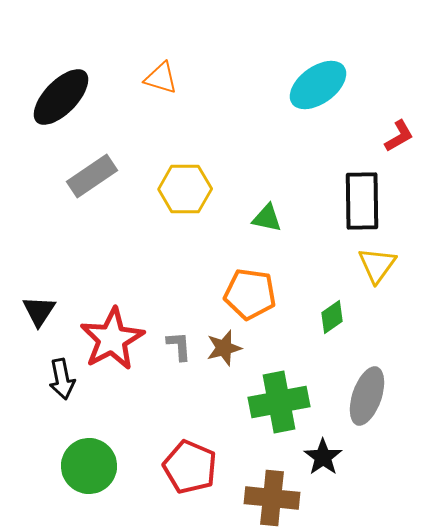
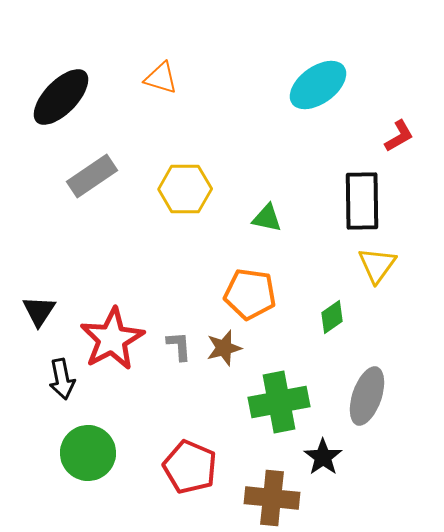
green circle: moved 1 px left, 13 px up
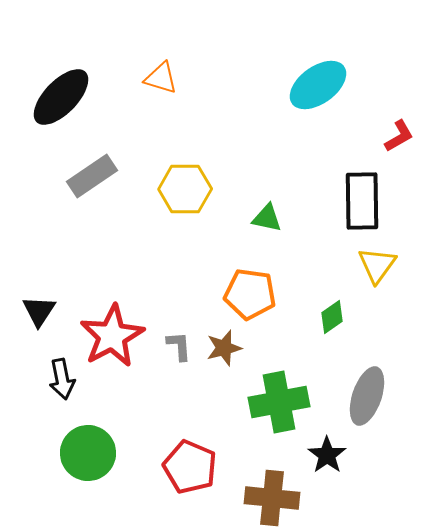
red star: moved 3 px up
black star: moved 4 px right, 2 px up
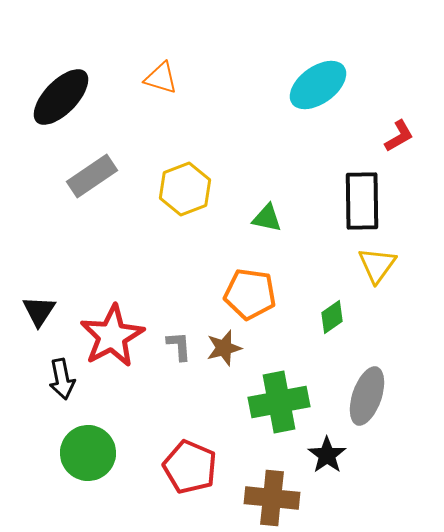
yellow hexagon: rotated 21 degrees counterclockwise
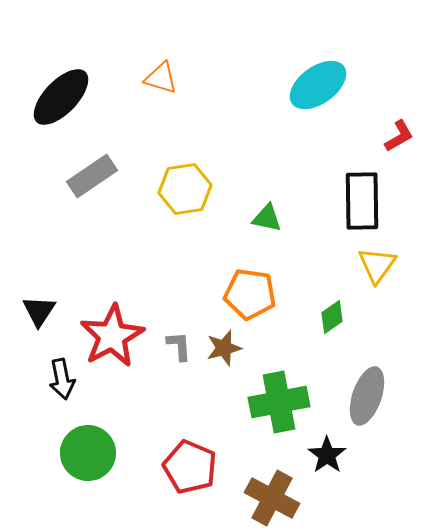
yellow hexagon: rotated 12 degrees clockwise
brown cross: rotated 22 degrees clockwise
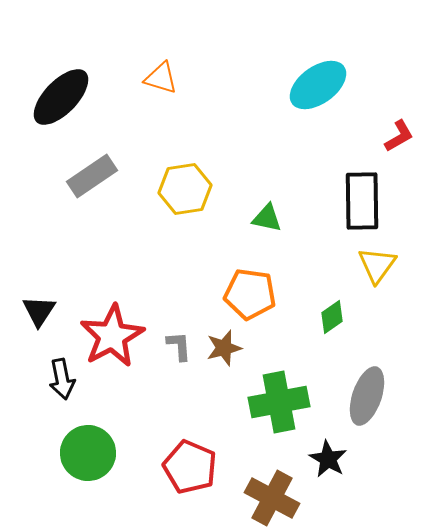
black star: moved 1 px right, 4 px down; rotated 6 degrees counterclockwise
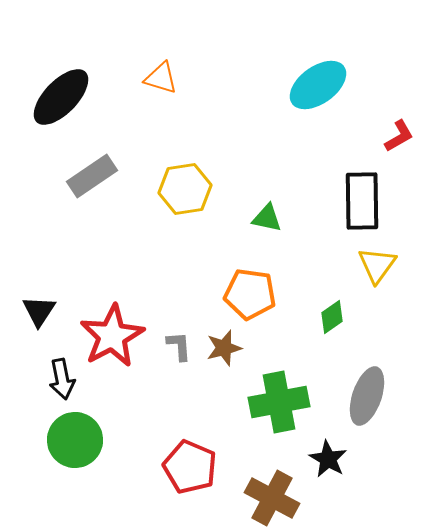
green circle: moved 13 px left, 13 px up
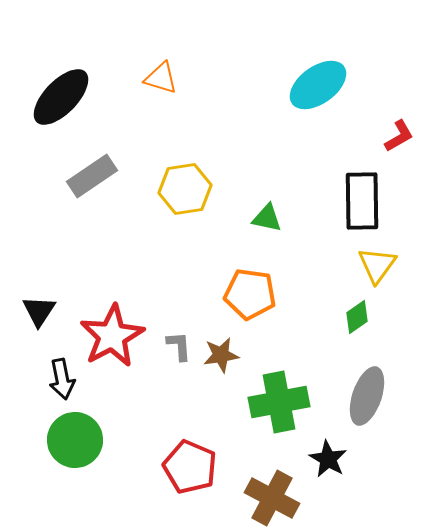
green diamond: moved 25 px right
brown star: moved 3 px left, 7 px down; rotated 6 degrees clockwise
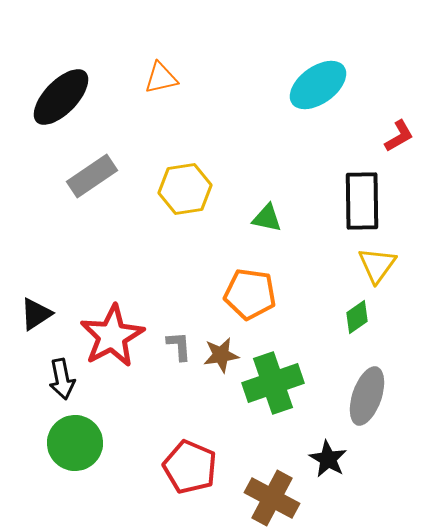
orange triangle: rotated 30 degrees counterclockwise
black triangle: moved 3 px left, 3 px down; rotated 24 degrees clockwise
green cross: moved 6 px left, 19 px up; rotated 8 degrees counterclockwise
green circle: moved 3 px down
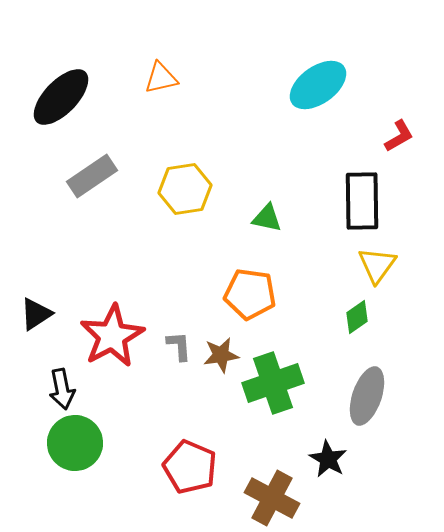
black arrow: moved 10 px down
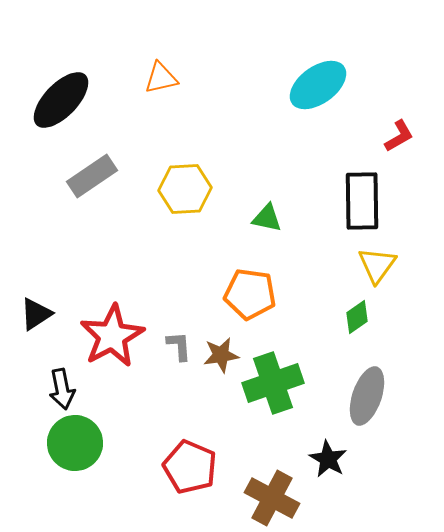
black ellipse: moved 3 px down
yellow hexagon: rotated 6 degrees clockwise
